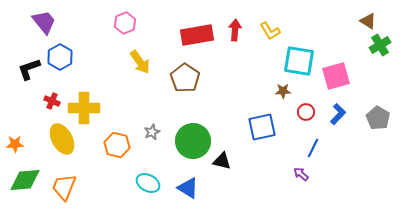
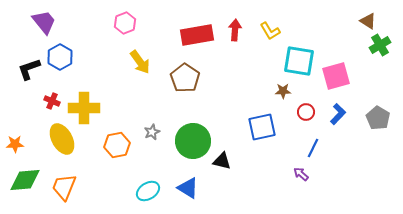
orange hexagon: rotated 25 degrees counterclockwise
cyan ellipse: moved 8 px down; rotated 60 degrees counterclockwise
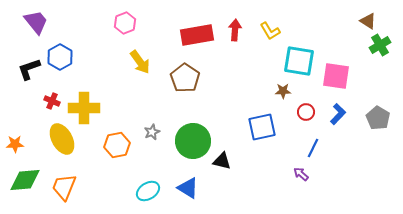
purple trapezoid: moved 8 px left
pink square: rotated 24 degrees clockwise
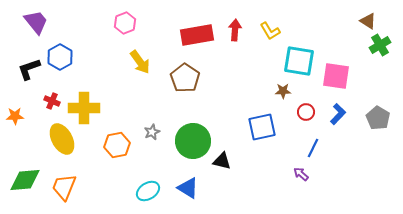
orange star: moved 28 px up
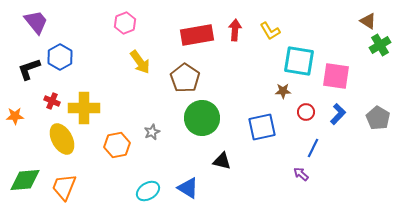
green circle: moved 9 px right, 23 px up
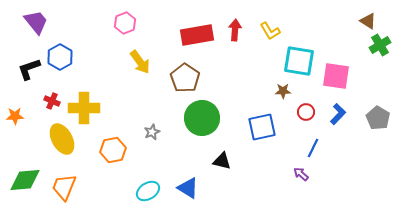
orange hexagon: moved 4 px left, 5 px down
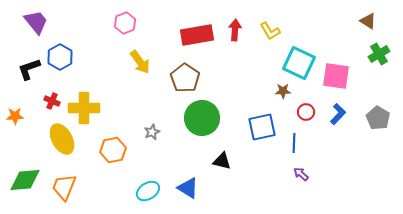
green cross: moved 1 px left, 9 px down
cyan square: moved 2 px down; rotated 16 degrees clockwise
blue line: moved 19 px left, 5 px up; rotated 24 degrees counterclockwise
